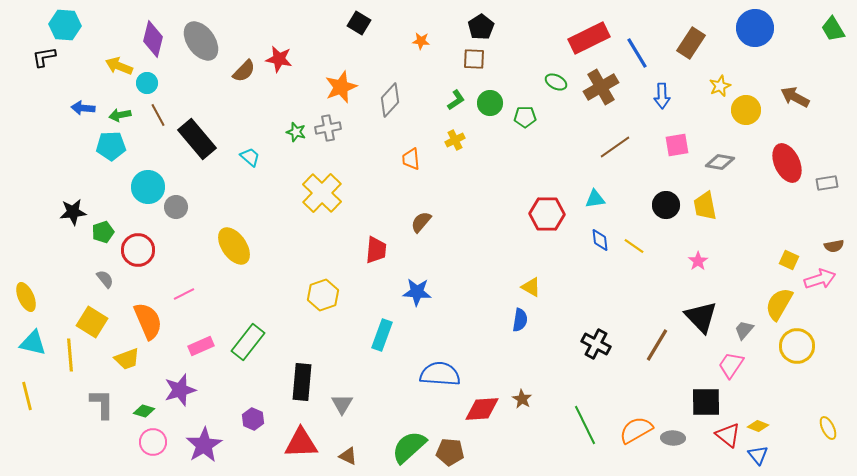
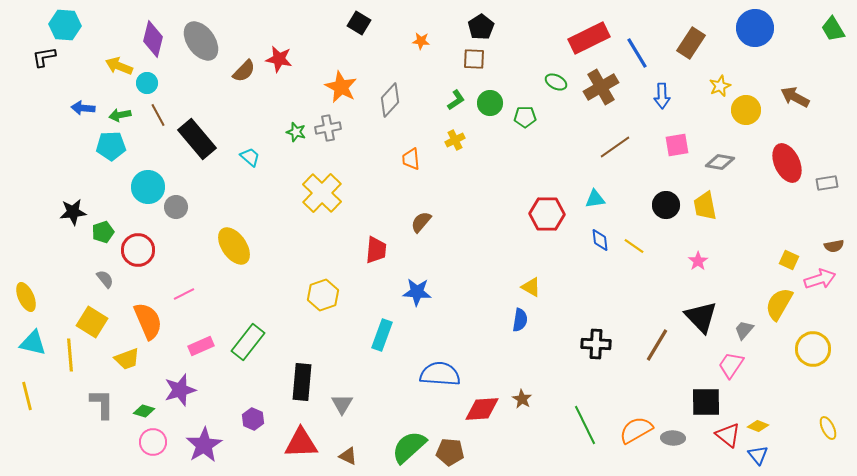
orange star at (341, 87): rotated 24 degrees counterclockwise
black cross at (596, 344): rotated 24 degrees counterclockwise
yellow circle at (797, 346): moved 16 px right, 3 px down
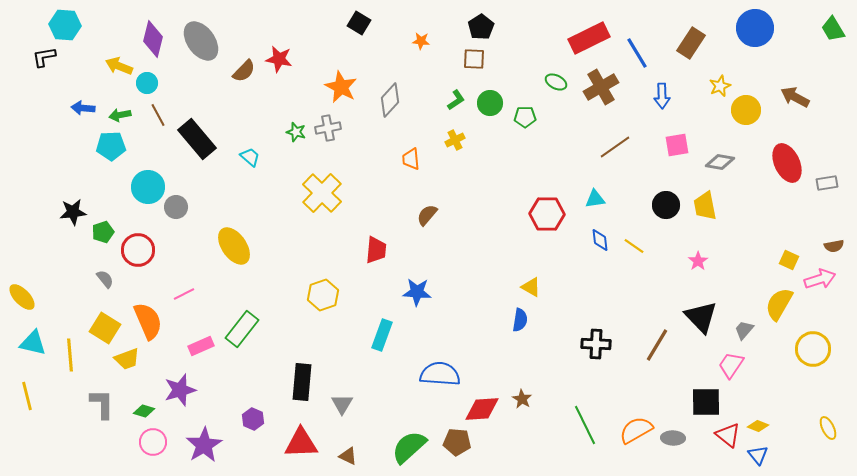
brown semicircle at (421, 222): moved 6 px right, 7 px up
yellow ellipse at (26, 297): moved 4 px left; rotated 20 degrees counterclockwise
yellow square at (92, 322): moved 13 px right, 6 px down
green rectangle at (248, 342): moved 6 px left, 13 px up
brown pentagon at (450, 452): moved 7 px right, 10 px up
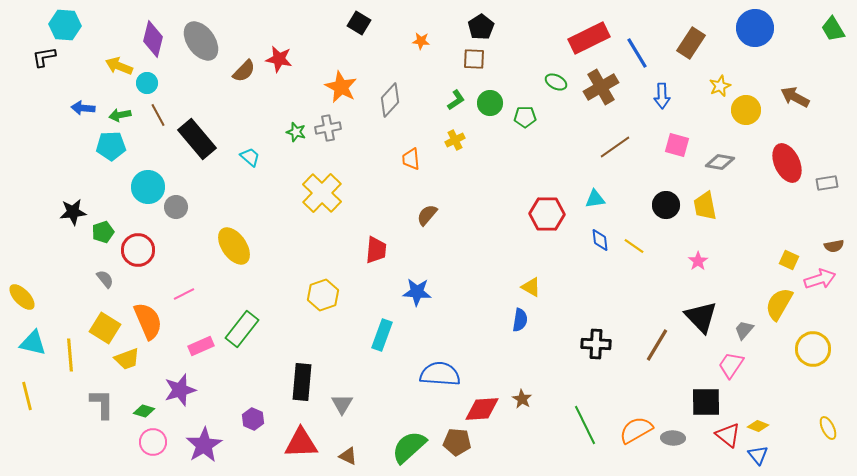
pink square at (677, 145): rotated 25 degrees clockwise
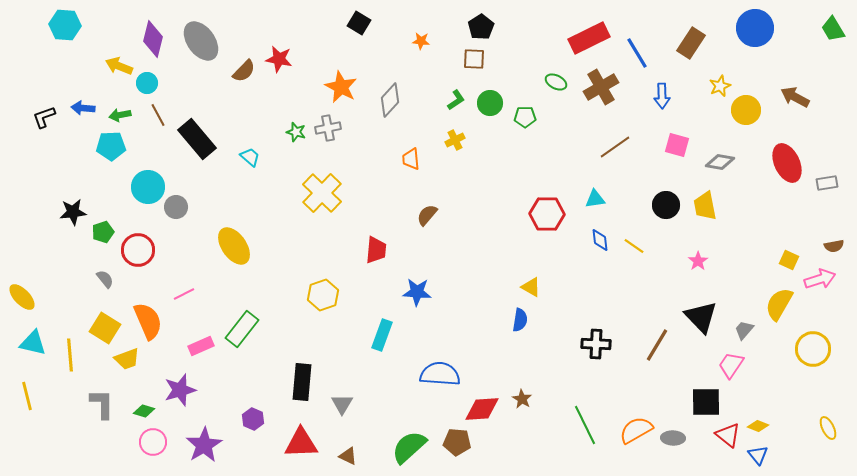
black L-shape at (44, 57): moved 60 px down; rotated 10 degrees counterclockwise
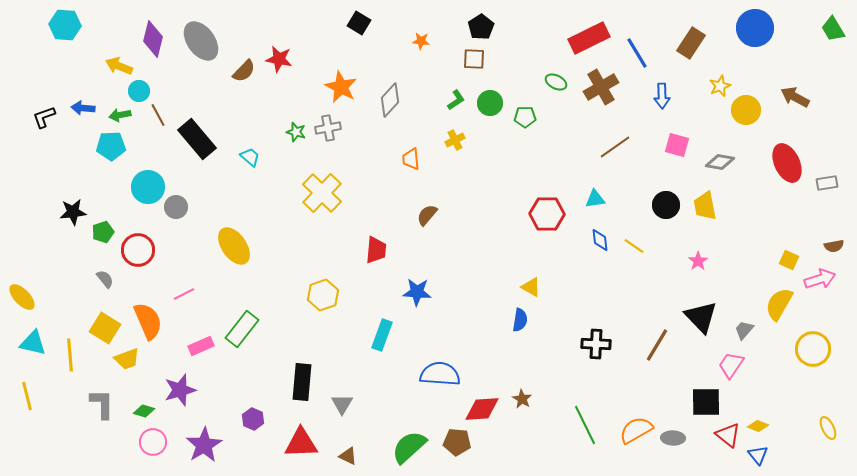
cyan circle at (147, 83): moved 8 px left, 8 px down
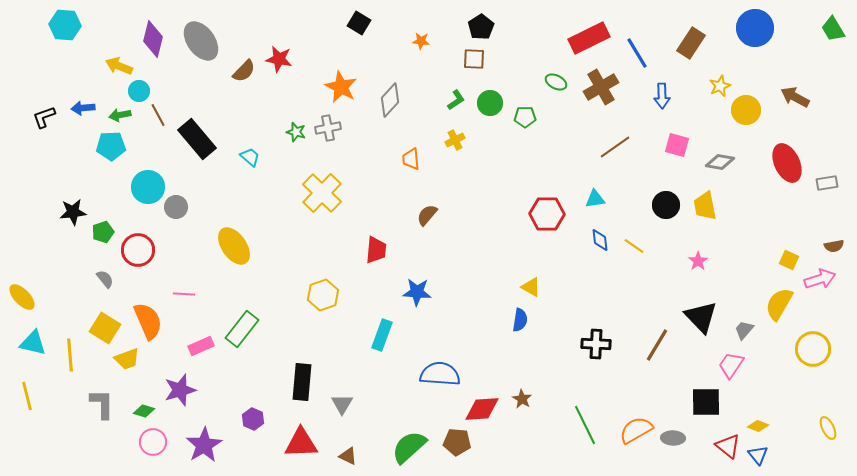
blue arrow at (83, 108): rotated 10 degrees counterclockwise
pink line at (184, 294): rotated 30 degrees clockwise
red triangle at (728, 435): moved 11 px down
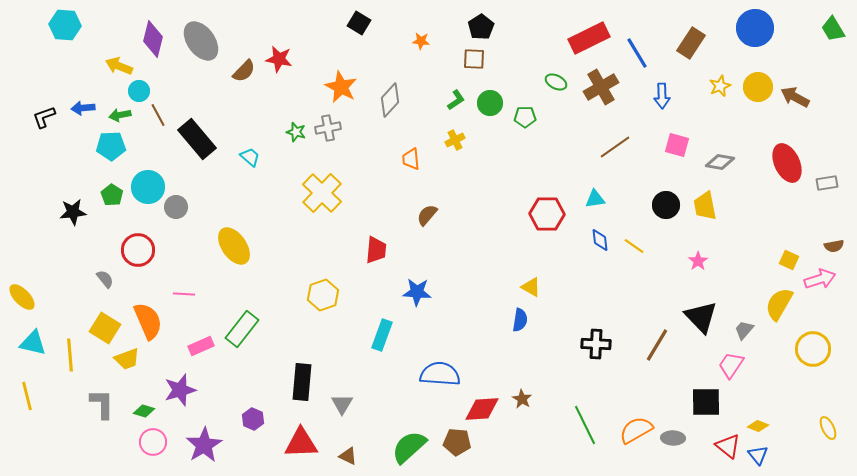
yellow circle at (746, 110): moved 12 px right, 23 px up
green pentagon at (103, 232): moved 9 px right, 37 px up; rotated 20 degrees counterclockwise
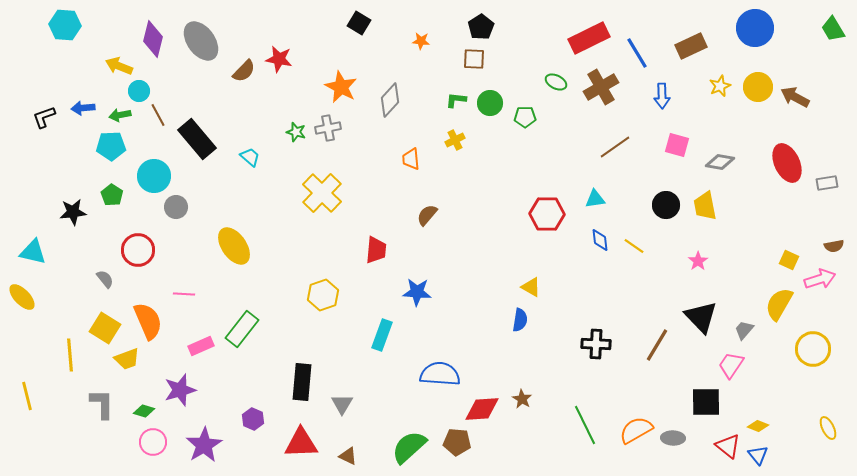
brown rectangle at (691, 43): moved 3 px down; rotated 32 degrees clockwise
green L-shape at (456, 100): rotated 140 degrees counterclockwise
cyan circle at (148, 187): moved 6 px right, 11 px up
cyan triangle at (33, 343): moved 91 px up
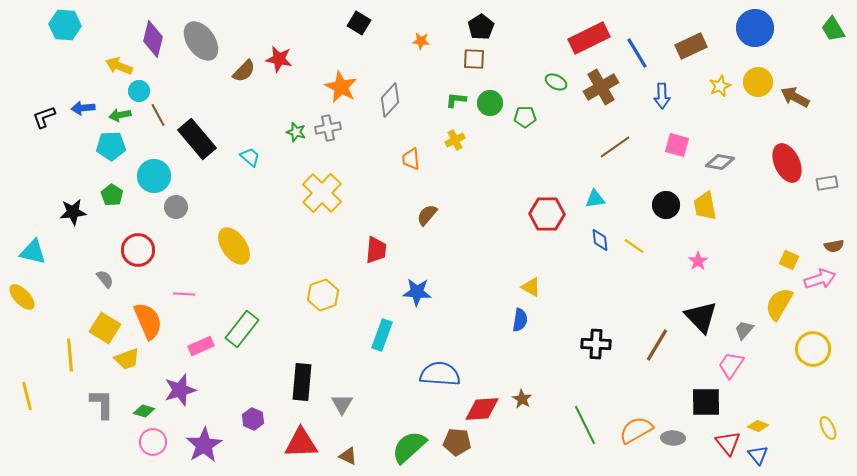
yellow circle at (758, 87): moved 5 px up
red triangle at (728, 446): moved 3 px up; rotated 12 degrees clockwise
